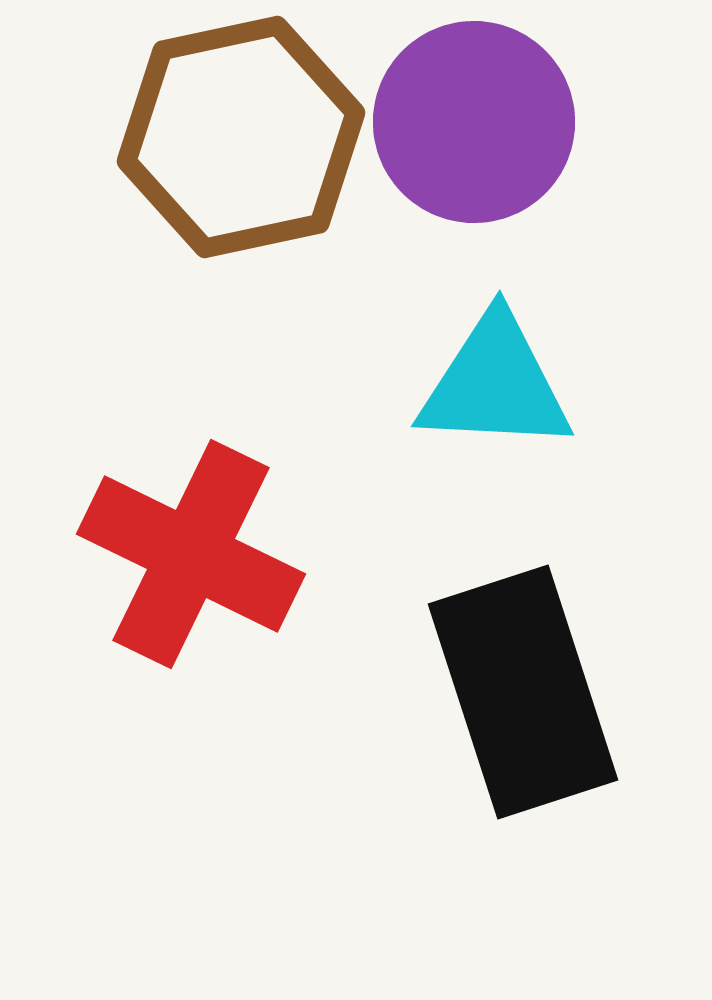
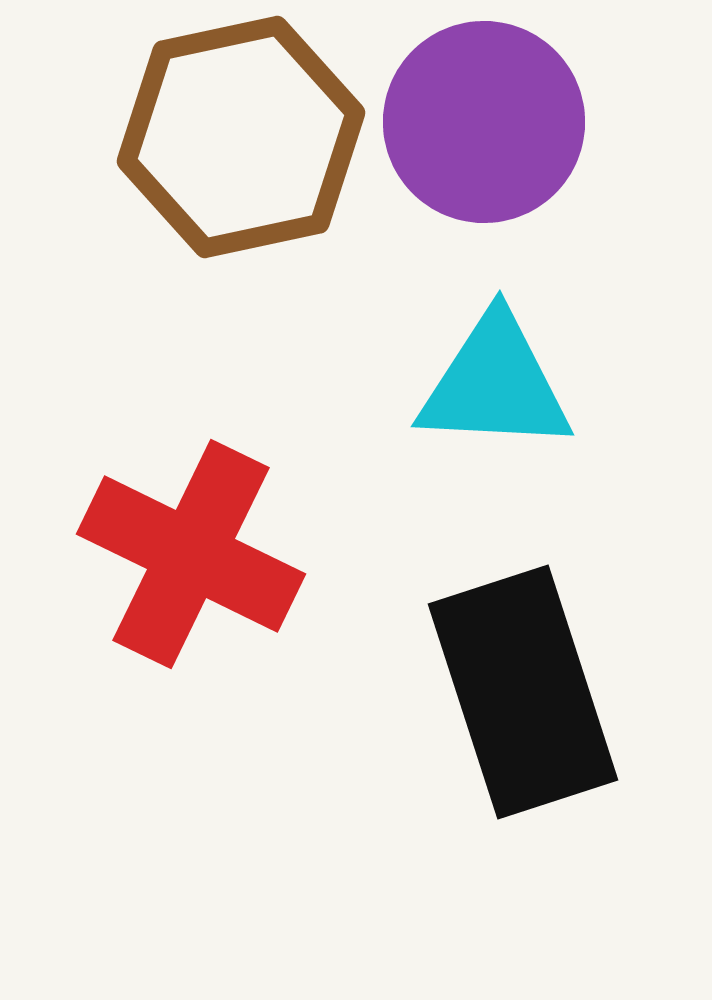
purple circle: moved 10 px right
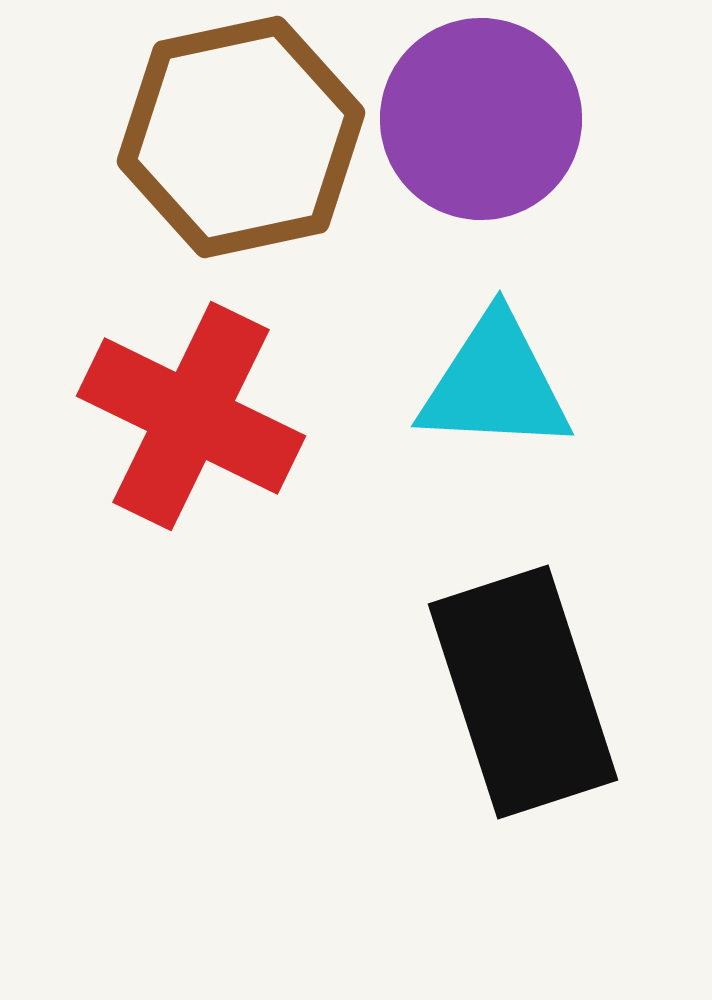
purple circle: moved 3 px left, 3 px up
red cross: moved 138 px up
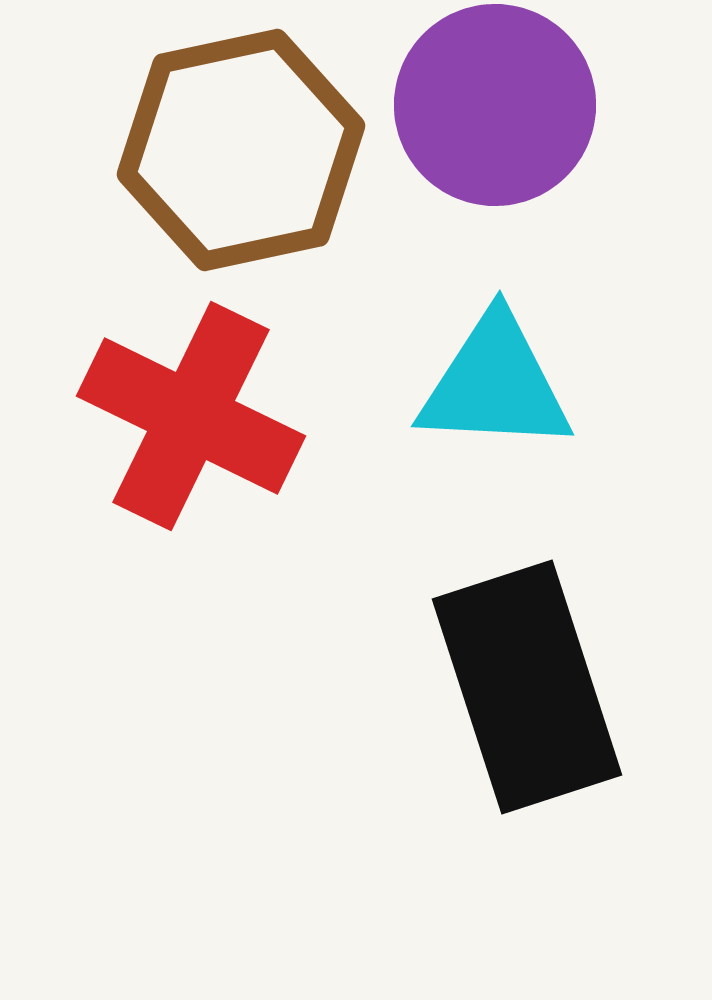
purple circle: moved 14 px right, 14 px up
brown hexagon: moved 13 px down
black rectangle: moved 4 px right, 5 px up
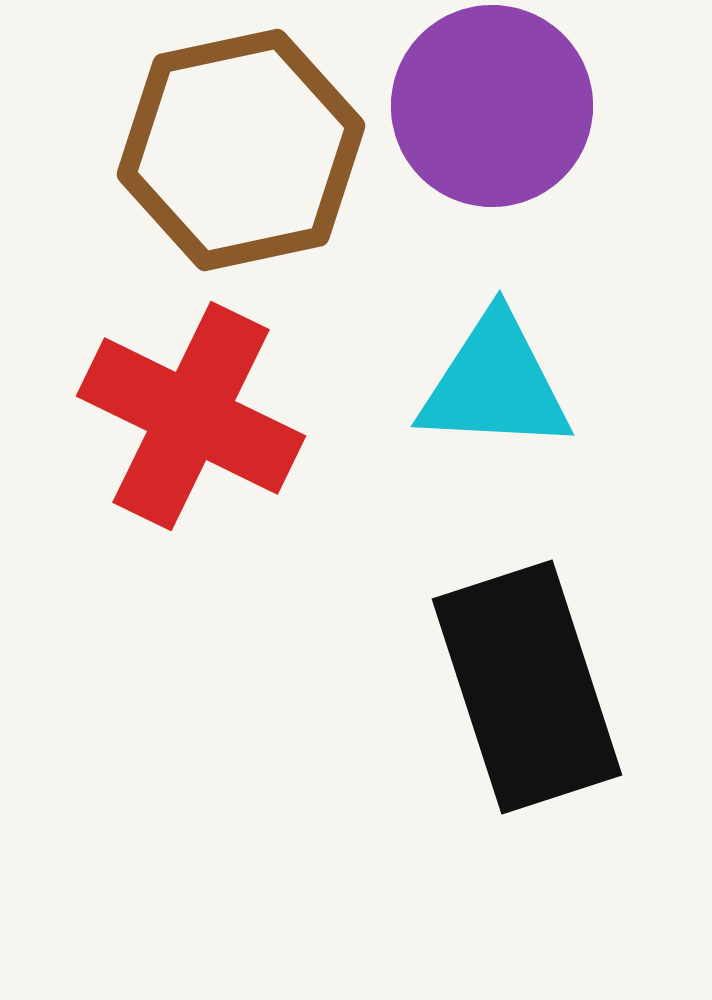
purple circle: moved 3 px left, 1 px down
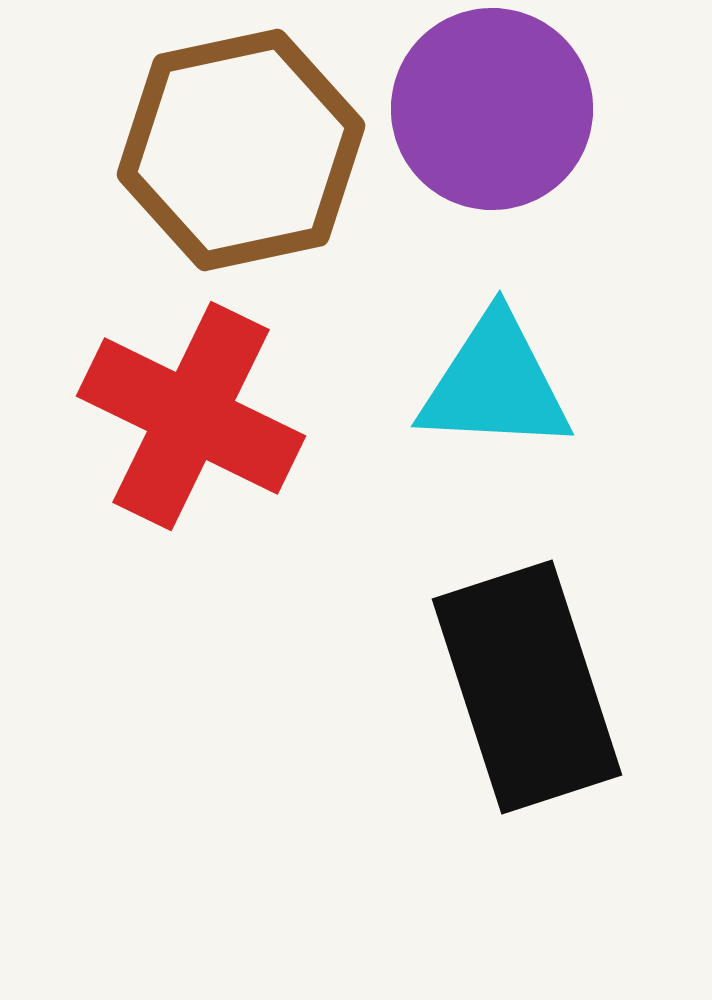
purple circle: moved 3 px down
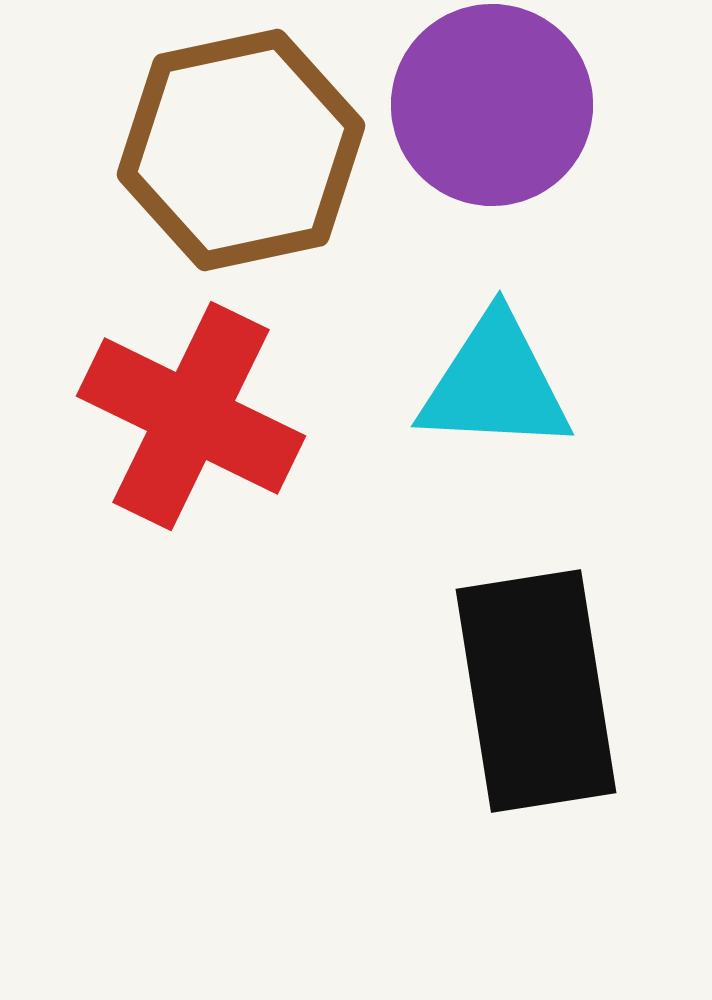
purple circle: moved 4 px up
black rectangle: moved 9 px right, 4 px down; rotated 9 degrees clockwise
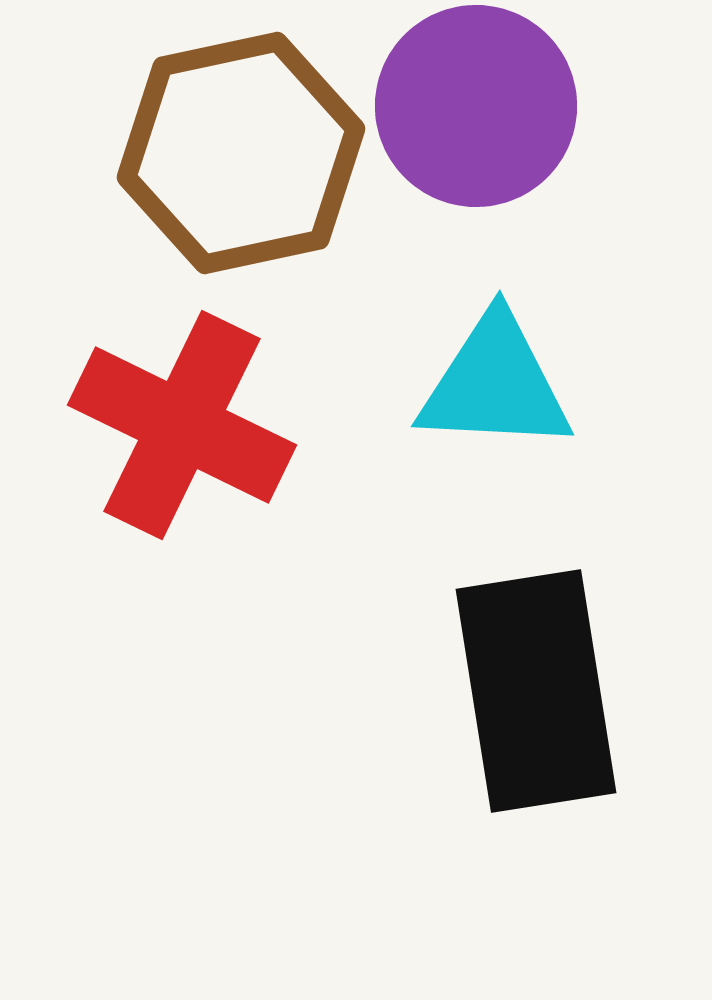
purple circle: moved 16 px left, 1 px down
brown hexagon: moved 3 px down
red cross: moved 9 px left, 9 px down
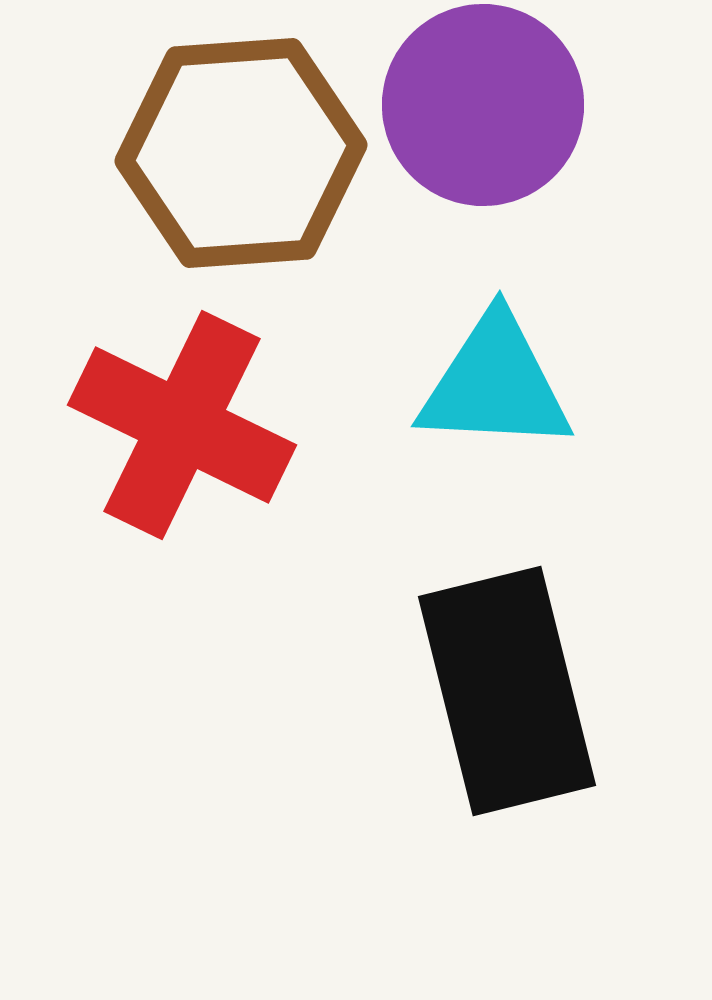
purple circle: moved 7 px right, 1 px up
brown hexagon: rotated 8 degrees clockwise
black rectangle: moved 29 px left; rotated 5 degrees counterclockwise
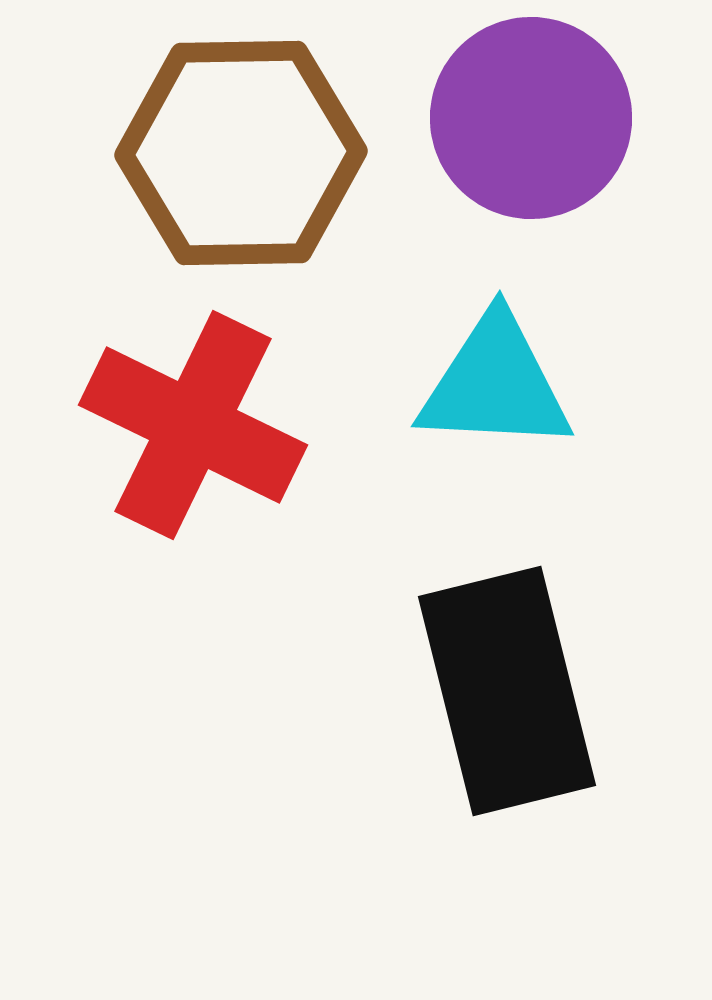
purple circle: moved 48 px right, 13 px down
brown hexagon: rotated 3 degrees clockwise
red cross: moved 11 px right
